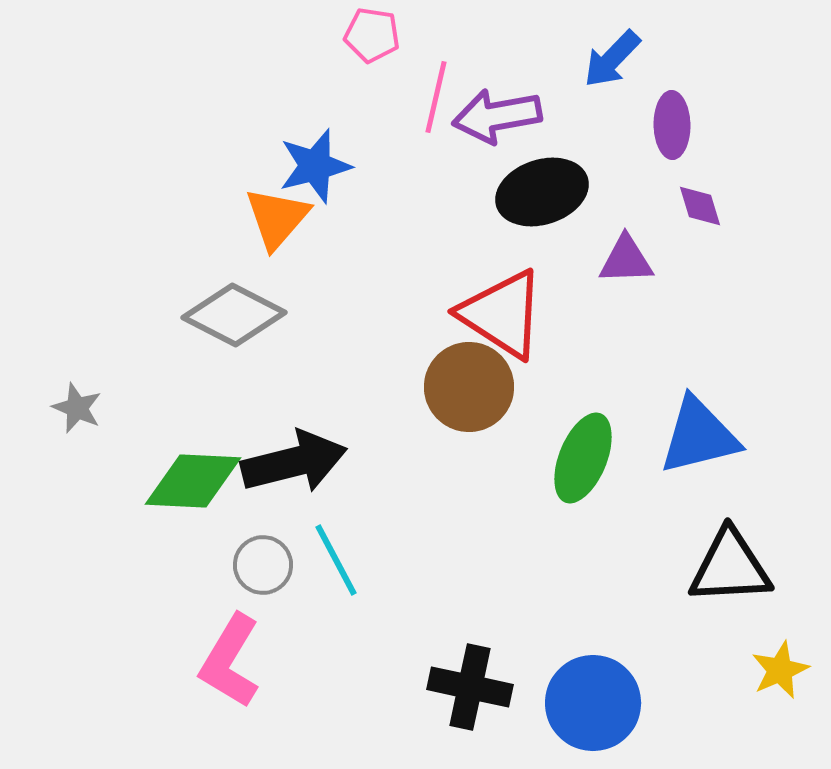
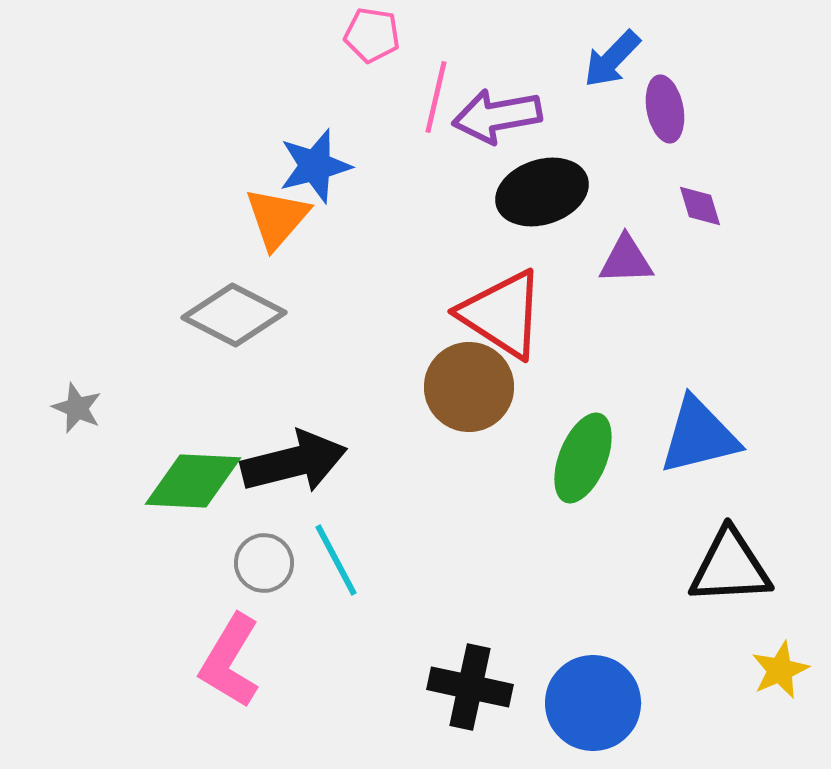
purple ellipse: moved 7 px left, 16 px up; rotated 10 degrees counterclockwise
gray circle: moved 1 px right, 2 px up
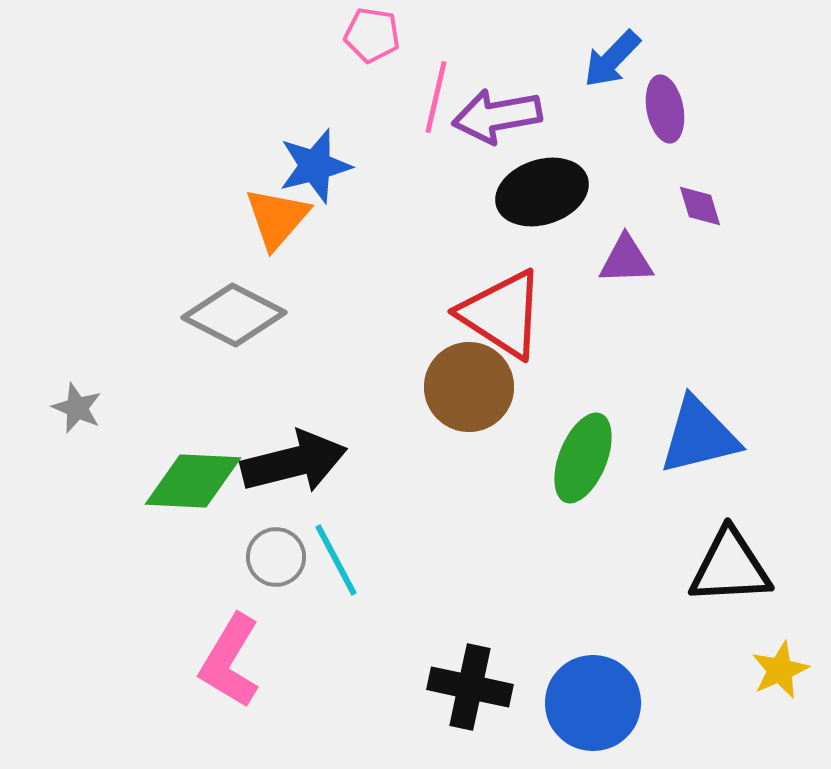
gray circle: moved 12 px right, 6 px up
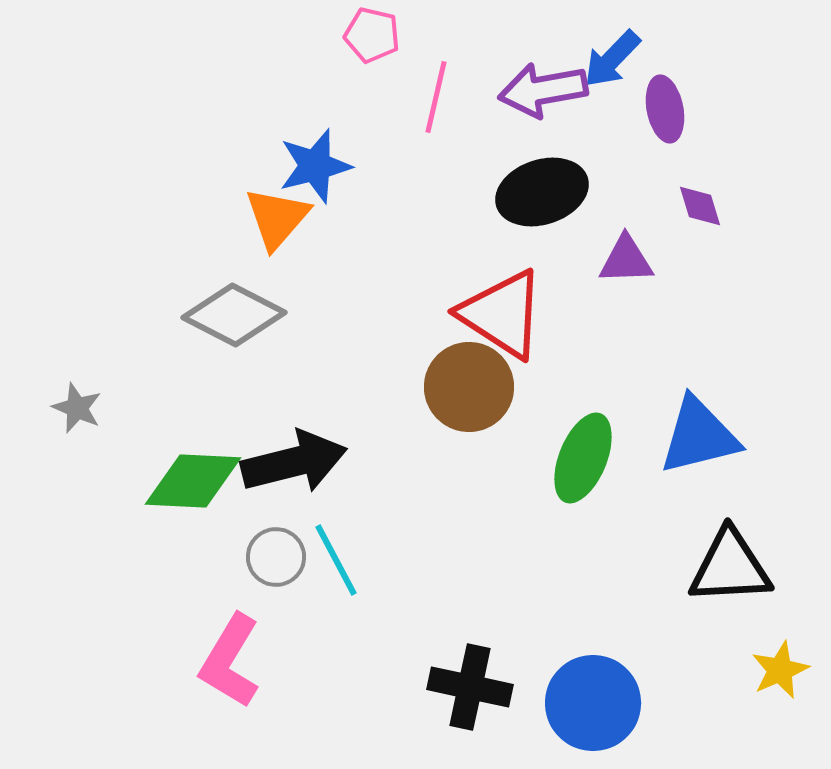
pink pentagon: rotated 4 degrees clockwise
purple arrow: moved 46 px right, 26 px up
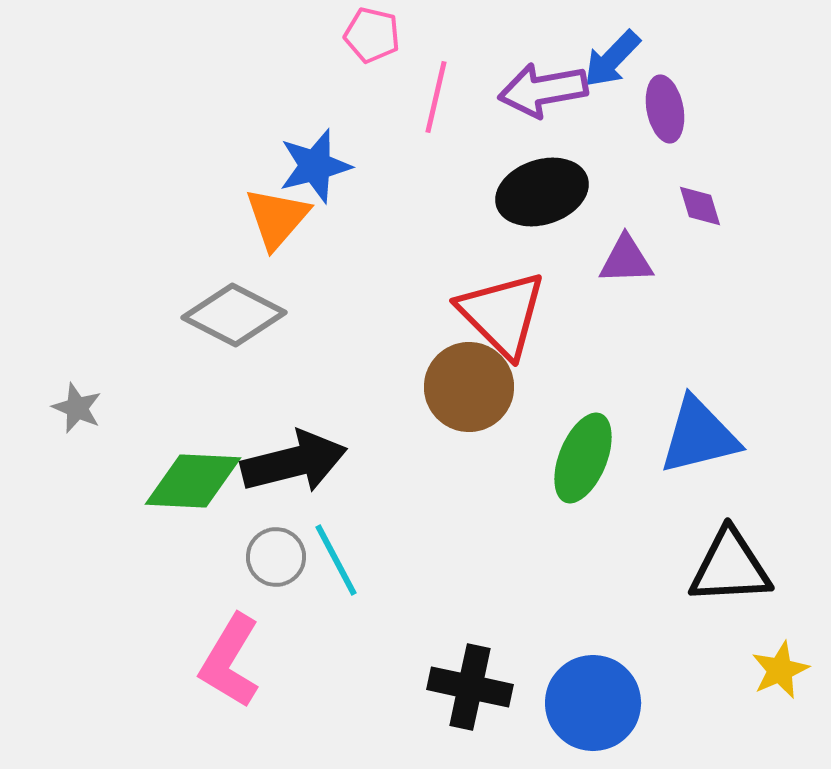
red triangle: rotated 12 degrees clockwise
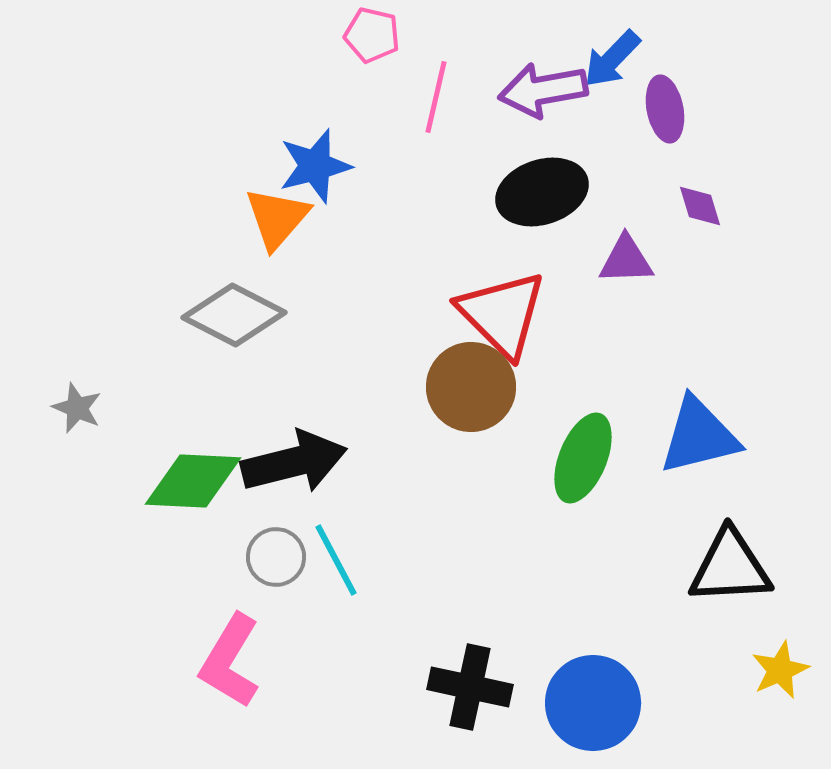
brown circle: moved 2 px right
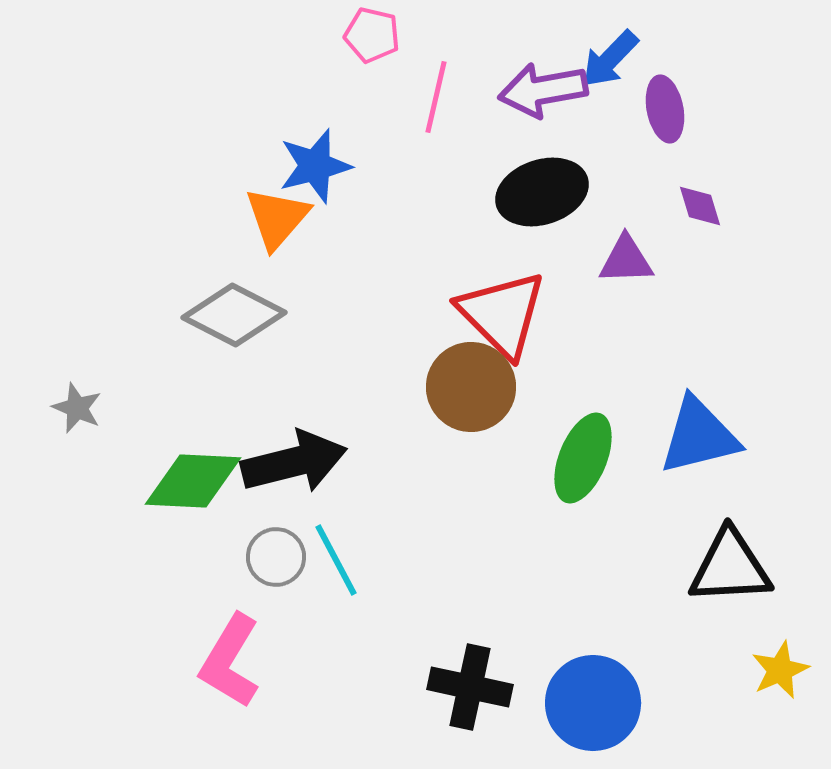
blue arrow: moved 2 px left
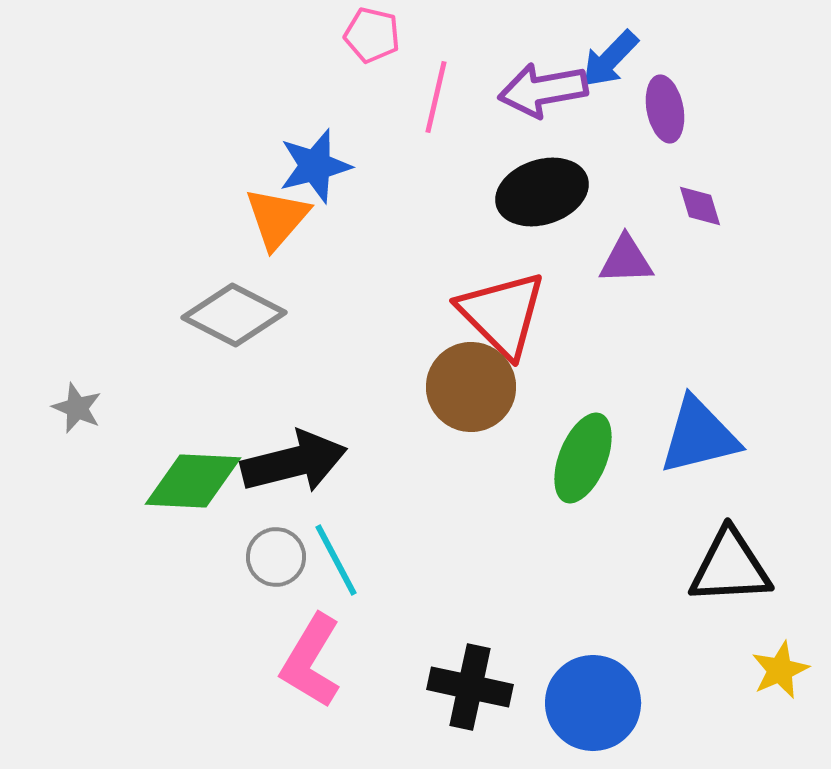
pink L-shape: moved 81 px right
